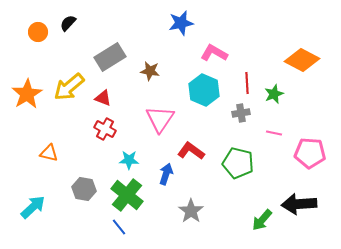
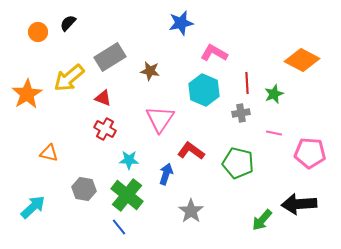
yellow arrow: moved 9 px up
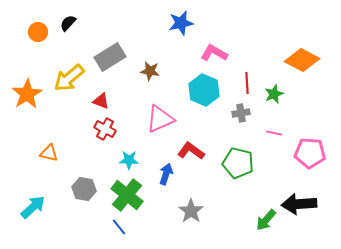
red triangle: moved 2 px left, 3 px down
pink triangle: rotated 32 degrees clockwise
green arrow: moved 4 px right
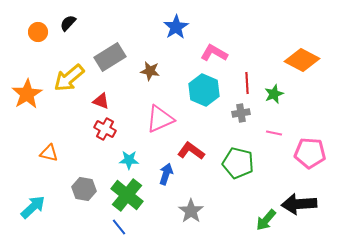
blue star: moved 5 px left, 4 px down; rotated 20 degrees counterclockwise
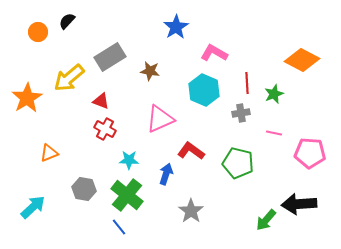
black semicircle: moved 1 px left, 2 px up
orange star: moved 4 px down
orange triangle: rotated 36 degrees counterclockwise
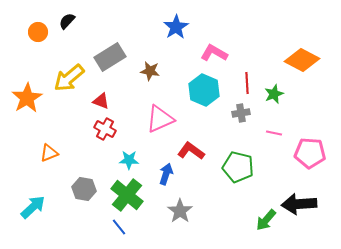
green pentagon: moved 4 px down
gray star: moved 11 px left
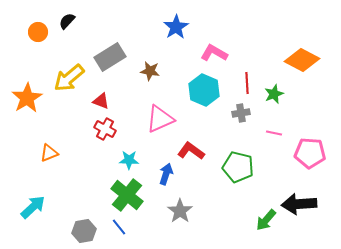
gray hexagon: moved 42 px down; rotated 20 degrees counterclockwise
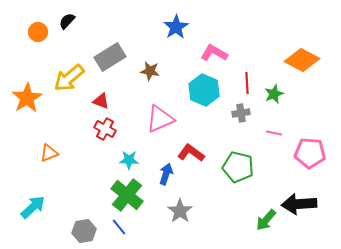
red L-shape: moved 2 px down
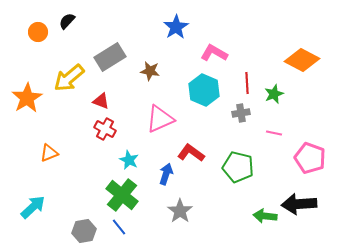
pink pentagon: moved 5 px down; rotated 16 degrees clockwise
cyan star: rotated 24 degrees clockwise
green cross: moved 5 px left
green arrow: moved 1 px left, 4 px up; rotated 55 degrees clockwise
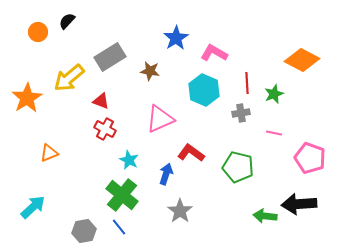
blue star: moved 11 px down
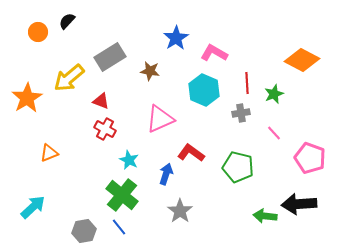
pink line: rotated 35 degrees clockwise
